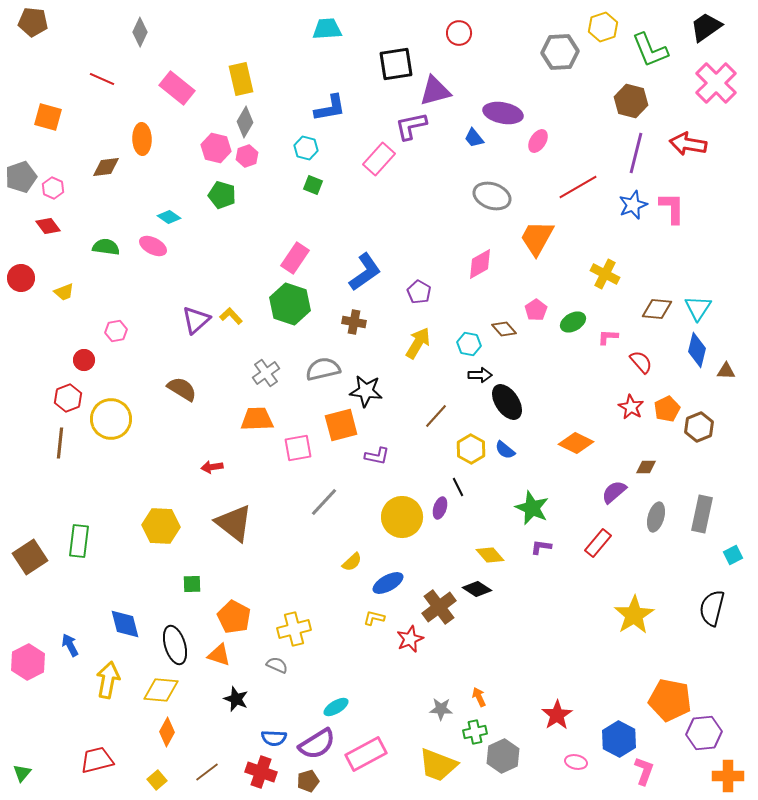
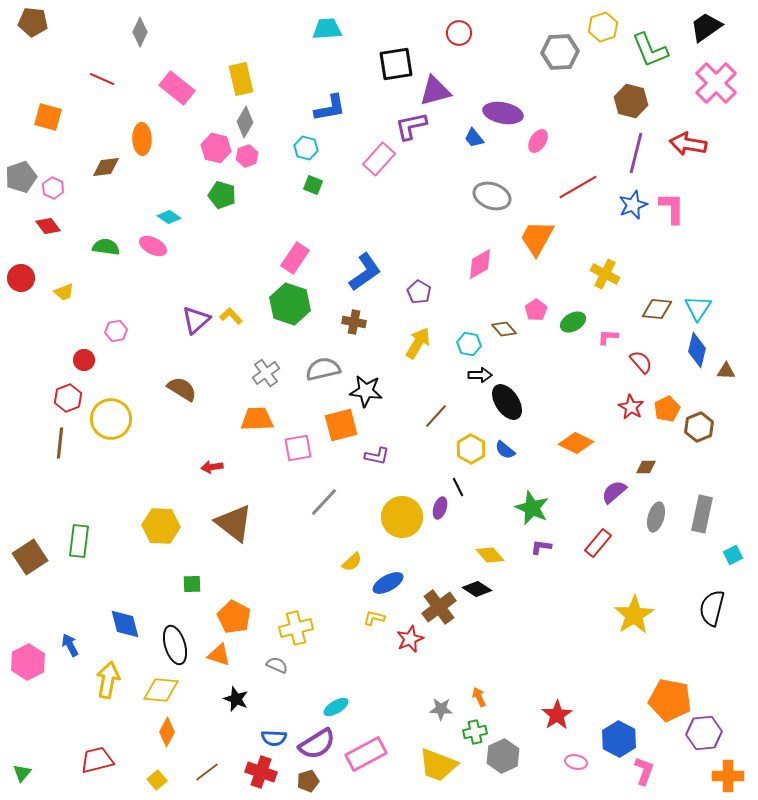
yellow cross at (294, 629): moved 2 px right, 1 px up
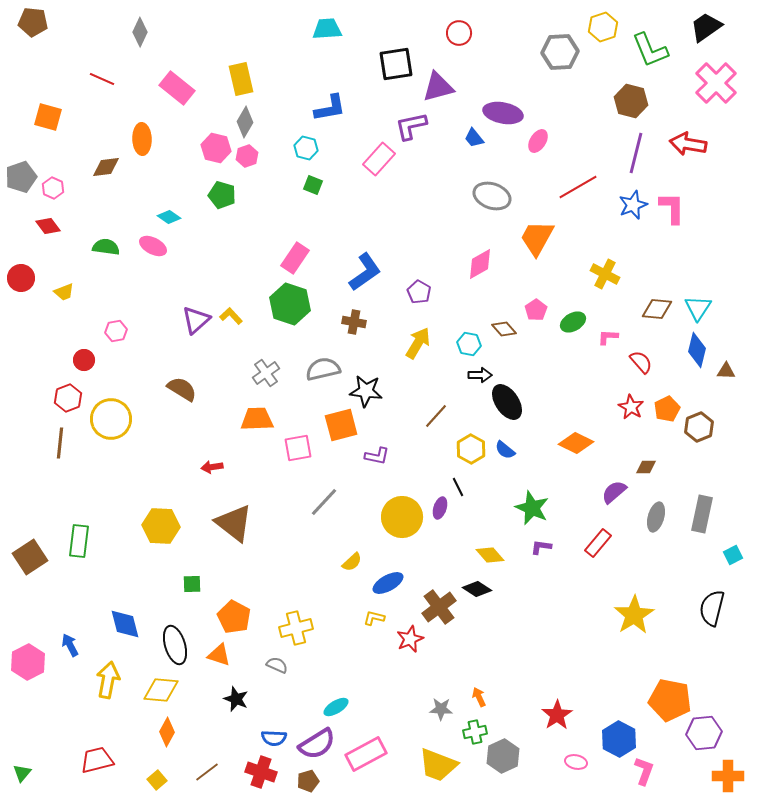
purple triangle at (435, 91): moved 3 px right, 4 px up
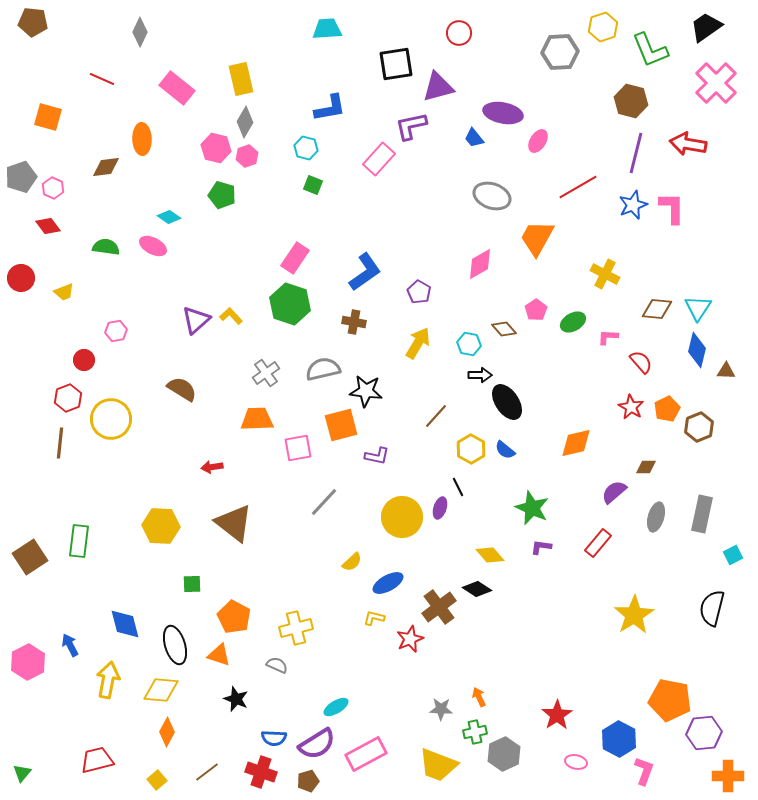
orange diamond at (576, 443): rotated 40 degrees counterclockwise
gray hexagon at (503, 756): moved 1 px right, 2 px up
